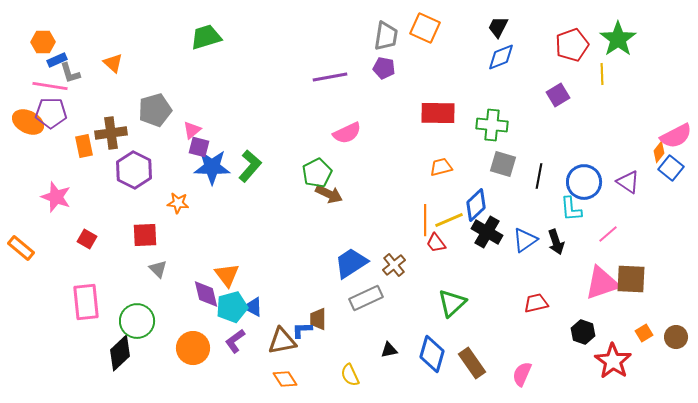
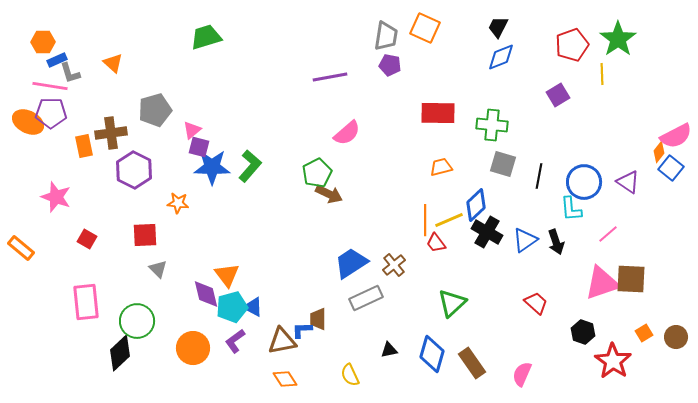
purple pentagon at (384, 68): moved 6 px right, 3 px up
pink semicircle at (347, 133): rotated 16 degrees counterclockwise
red trapezoid at (536, 303): rotated 55 degrees clockwise
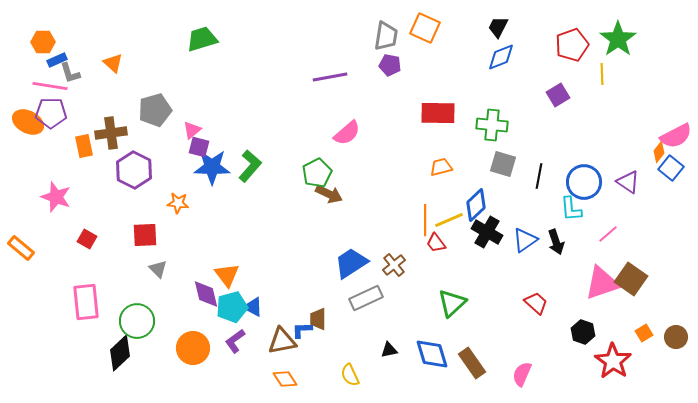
green trapezoid at (206, 37): moved 4 px left, 2 px down
brown square at (631, 279): rotated 32 degrees clockwise
blue diamond at (432, 354): rotated 33 degrees counterclockwise
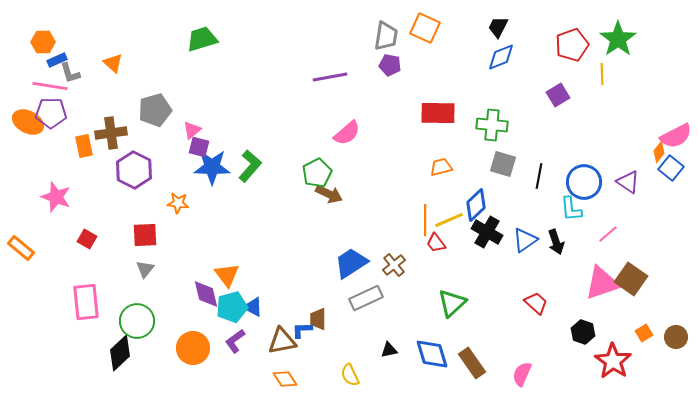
gray triangle at (158, 269): moved 13 px left; rotated 24 degrees clockwise
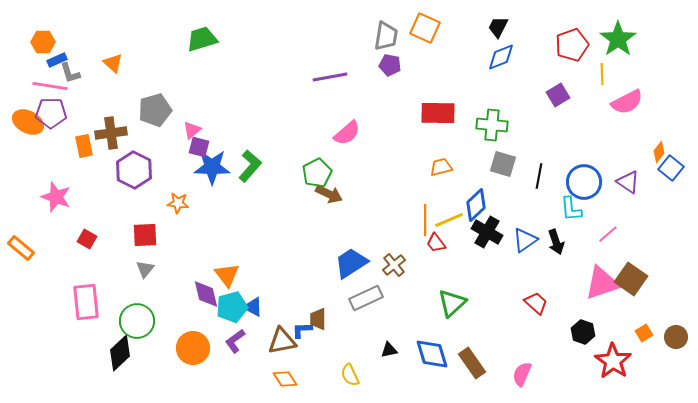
pink semicircle at (676, 136): moved 49 px left, 34 px up
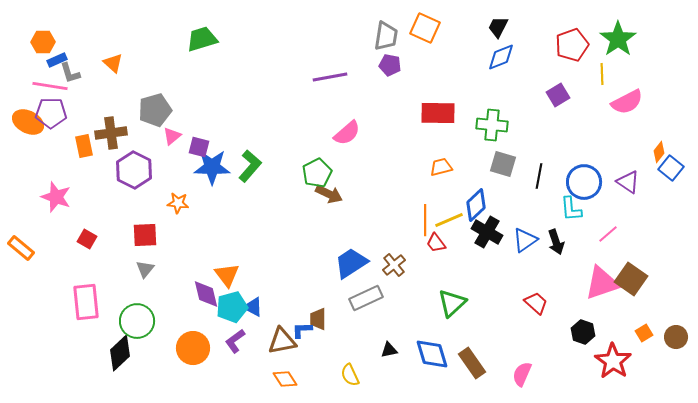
pink triangle at (192, 130): moved 20 px left, 6 px down
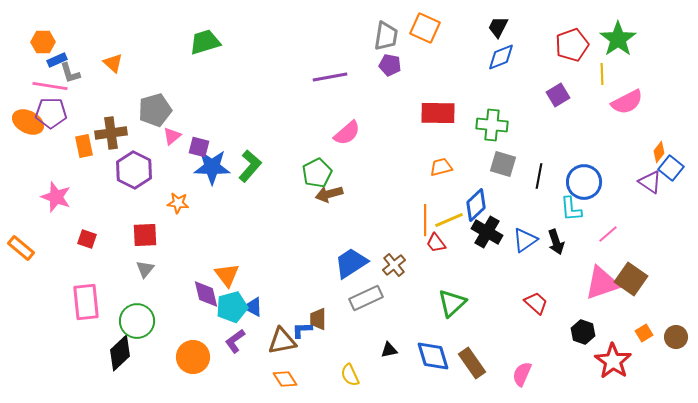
green trapezoid at (202, 39): moved 3 px right, 3 px down
purple triangle at (628, 182): moved 22 px right
brown arrow at (329, 194): rotated 140 degrees clockwise
red square at (87, 239): rotated 12 degrees counterclockwise
orange circle at (193, 348): moved 9 px down
blue diamond at (432, 354): moved 1 px right, 2 px down
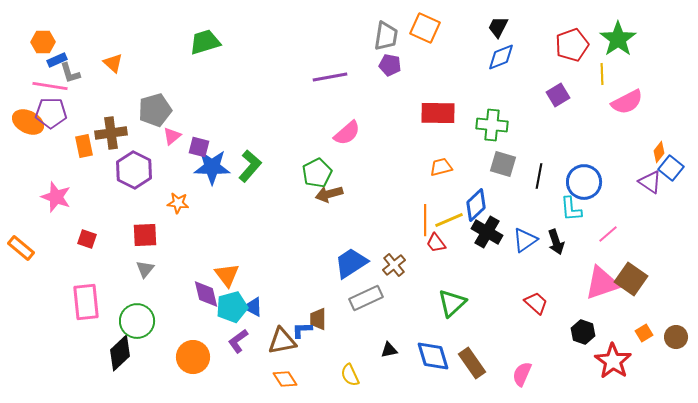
purple L-shape at (235, 341): moved 3 px right
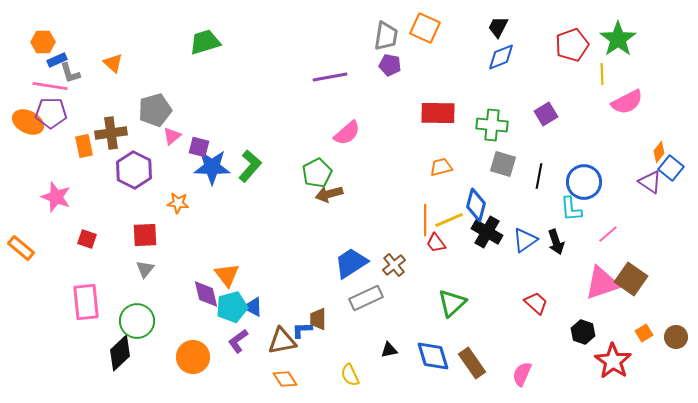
purple square at (558, 95): moved 12 px left, 19 px down
blue diamond at (476, 205): rotated 32 degrees counterclockwise
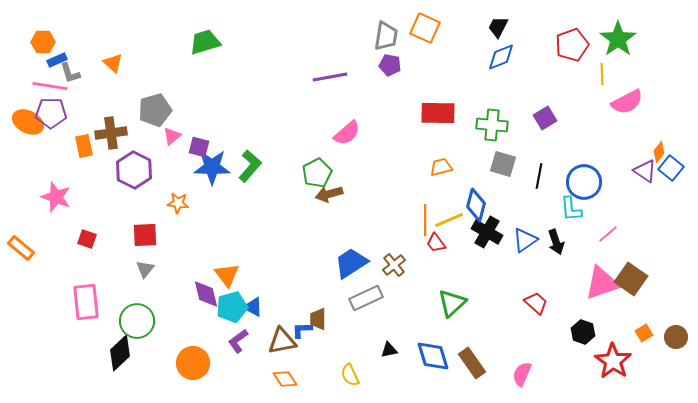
purple square at (546, 114): moved 1 px left, 4 px down
purple triangle at (650, 182): moved 5 px left, 11 px up
orange circle at (193, 357): moved 6 px down
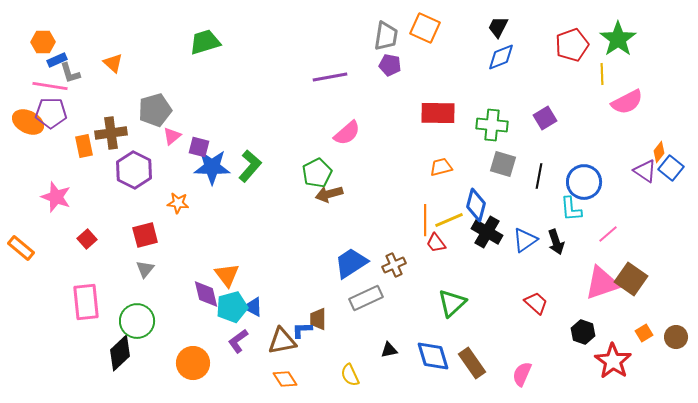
red square at (145, 235): rotated 12 degrees counterclockwise
red square at (87, 239): rotated 30 degrees clockwise
brown cross at (394, 265): rotated 15 degrees clockwise
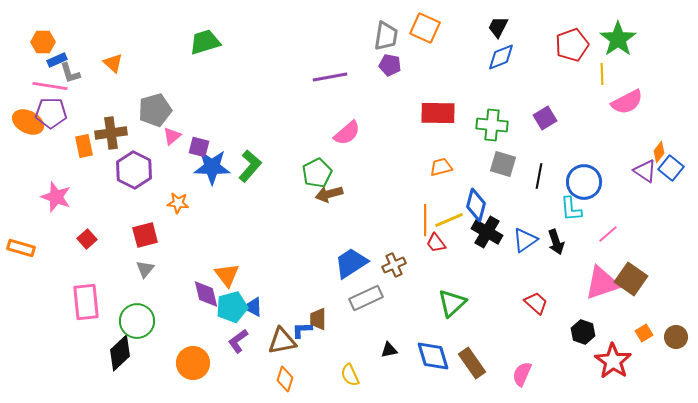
orange rectangle at (21, 248): rotated 24 degrees counterclockwise
orange diamond at (285, 379): rotated 50 degrees clockwise
